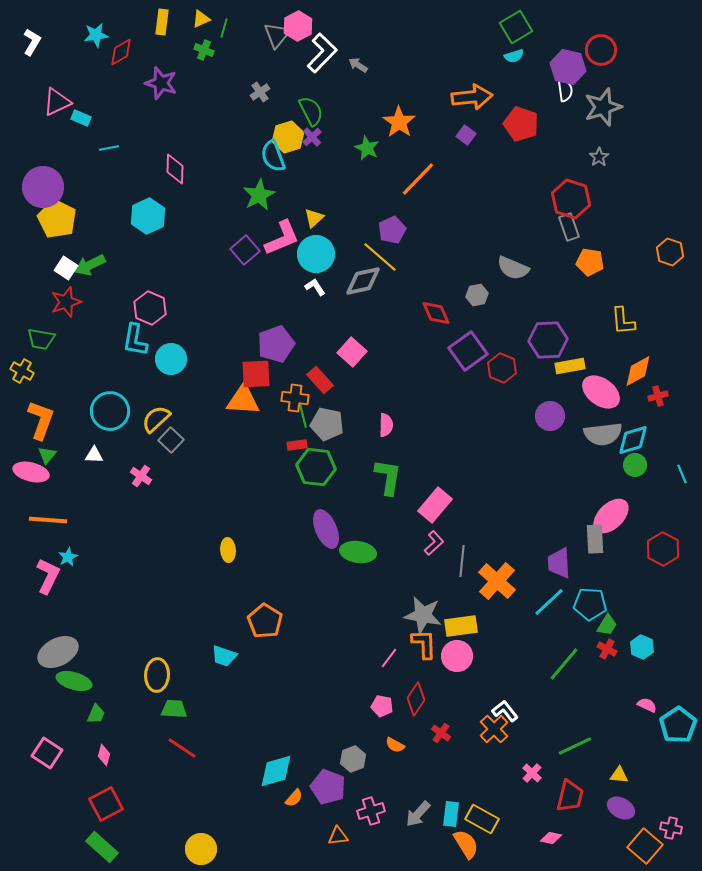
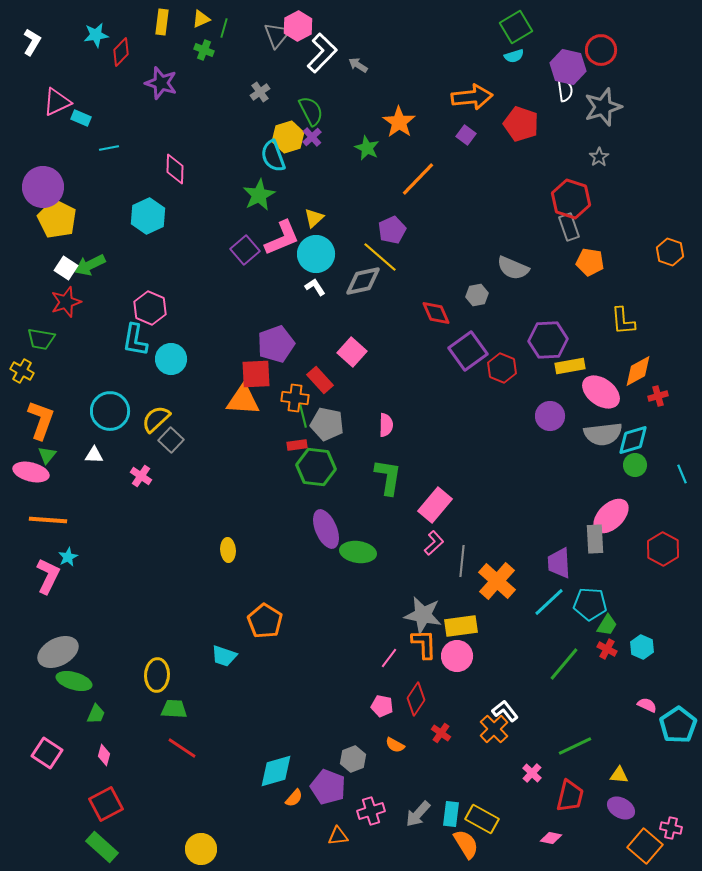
red diamond at (121, 52): rotated 16 degrees counterclockwise
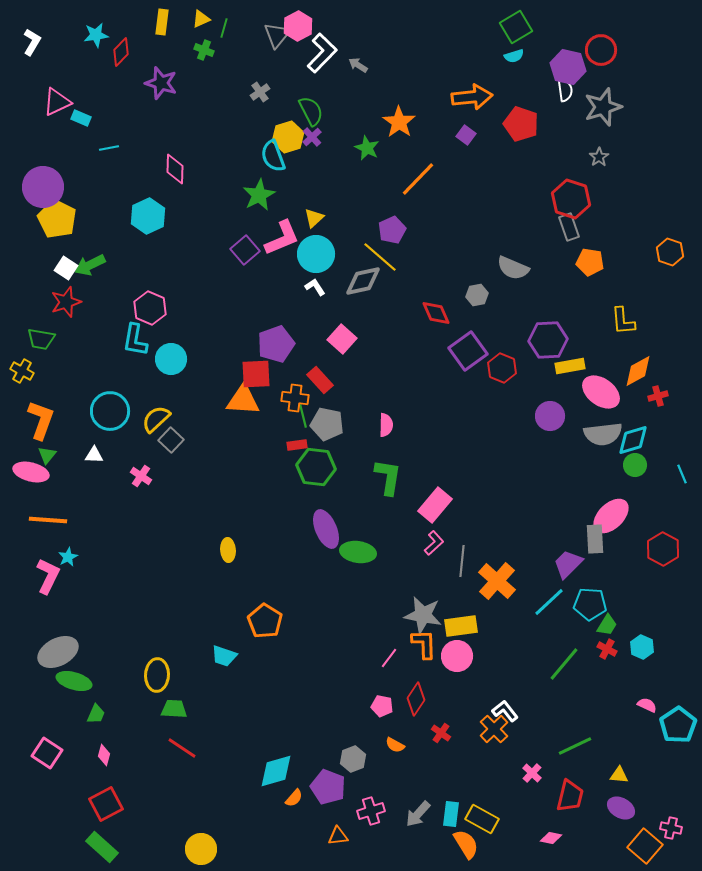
pink square at (352, 352): moved 10 px left, 13 px up
purple trapezoid at (559, 563): moved 9 px right, 1 px down; rotated 48 degrees clockwise
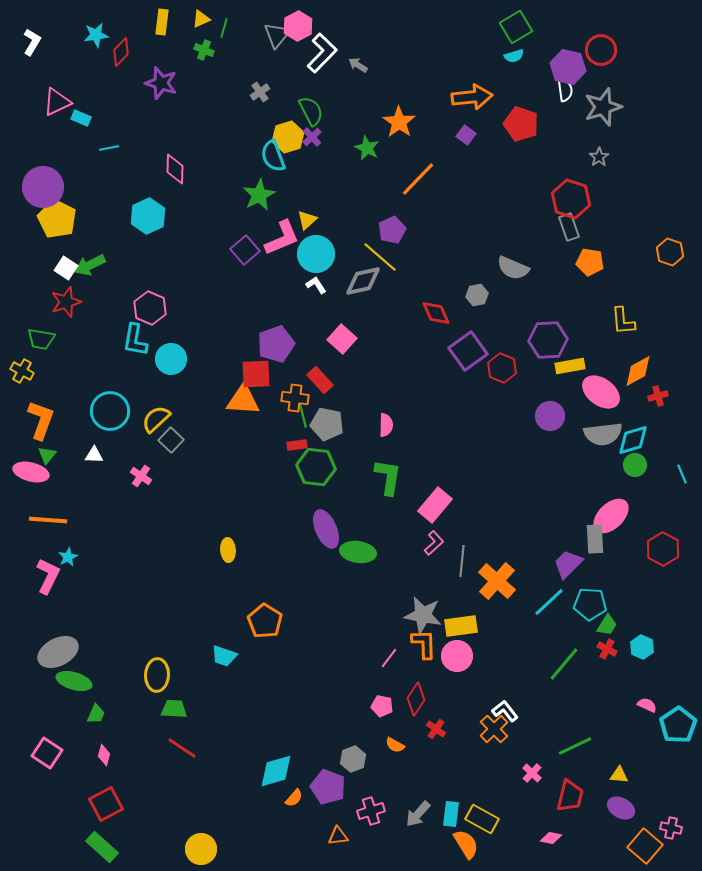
yellow triangle at (314, 218): moved 7 px left, 2 px down
white L-shape at (315, 287): moved 1 px right, 2 px up
red cross at (441, 733): moved 5 px left, 4 px up
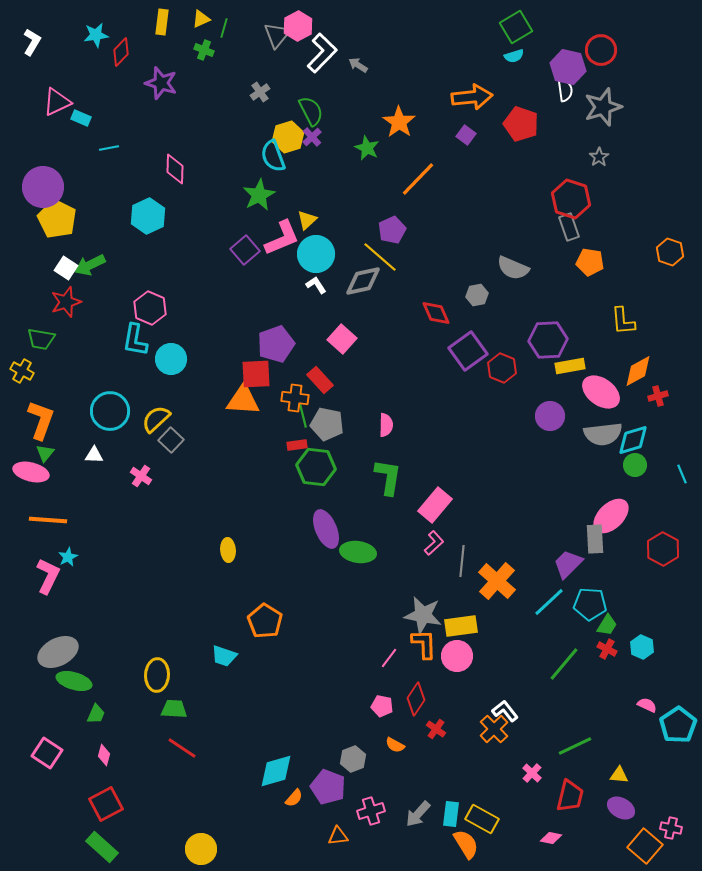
green triangle at (47, 455): moved 2 px left, 2 px up
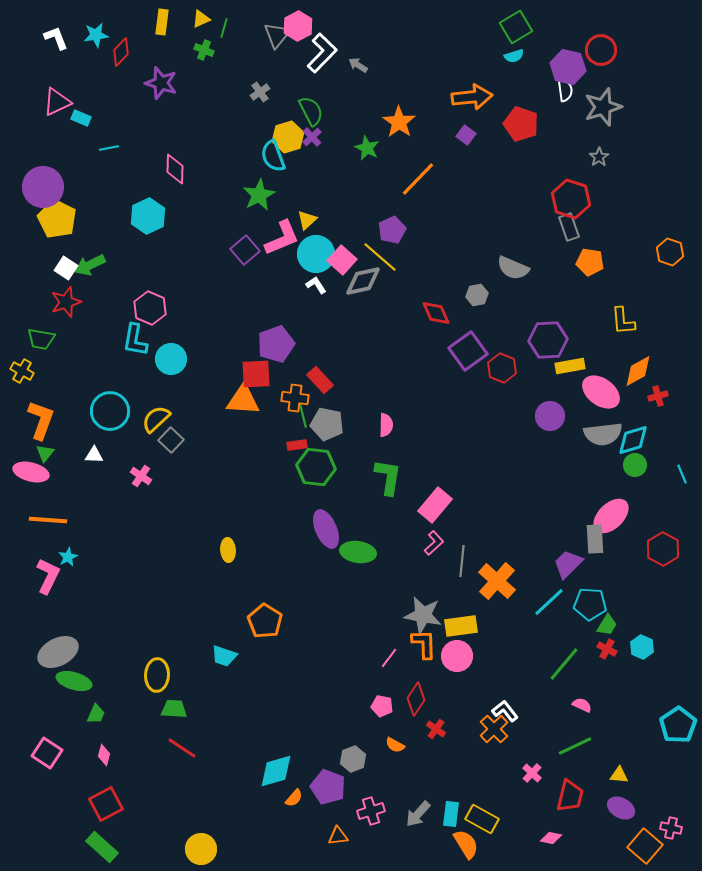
white L-shape at (32, 42): moved 24 px right, 4 px up; rotated 52 degrees counterclockwise
pink square at (342, 339): moved 79 px up
pink semicircle at (647, 705): moved 65 px left
